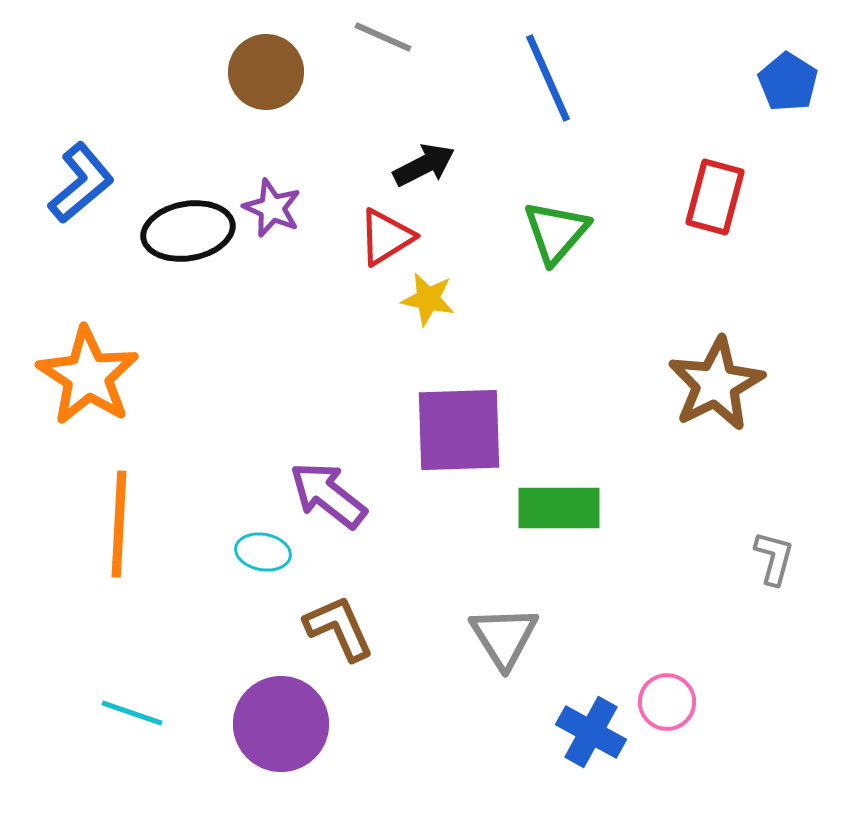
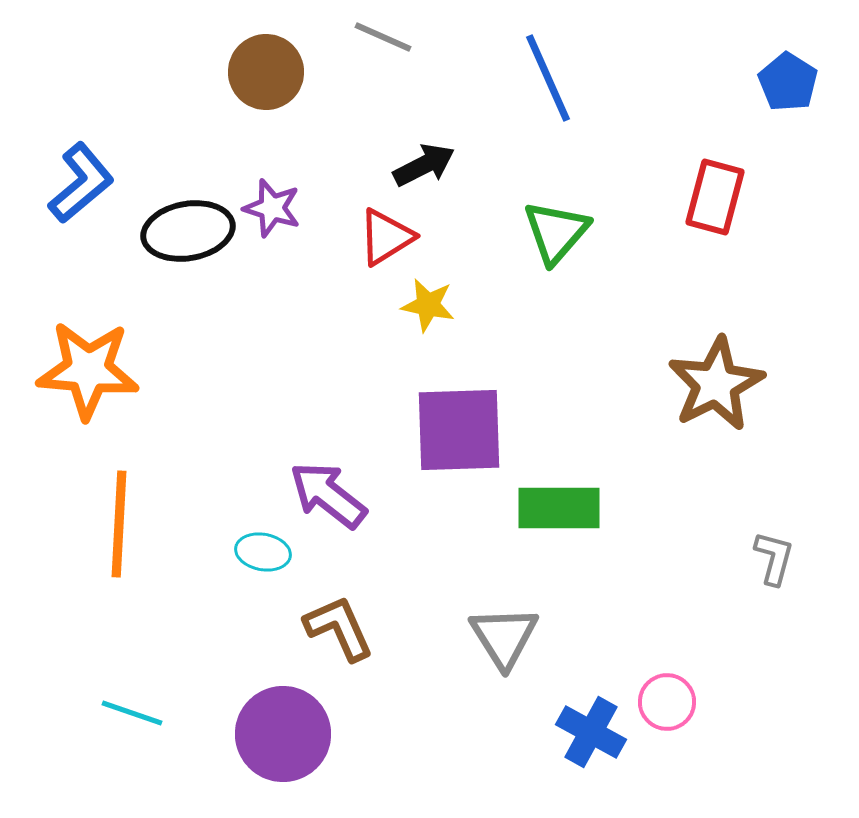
purple star: rotated 6 degrees counterclockwise
yellow star: moved 6 px down
orange star: moved 6 px up; rotated 28 degrees counterclockwise
purple circle: moved 2 px right, 10 px down
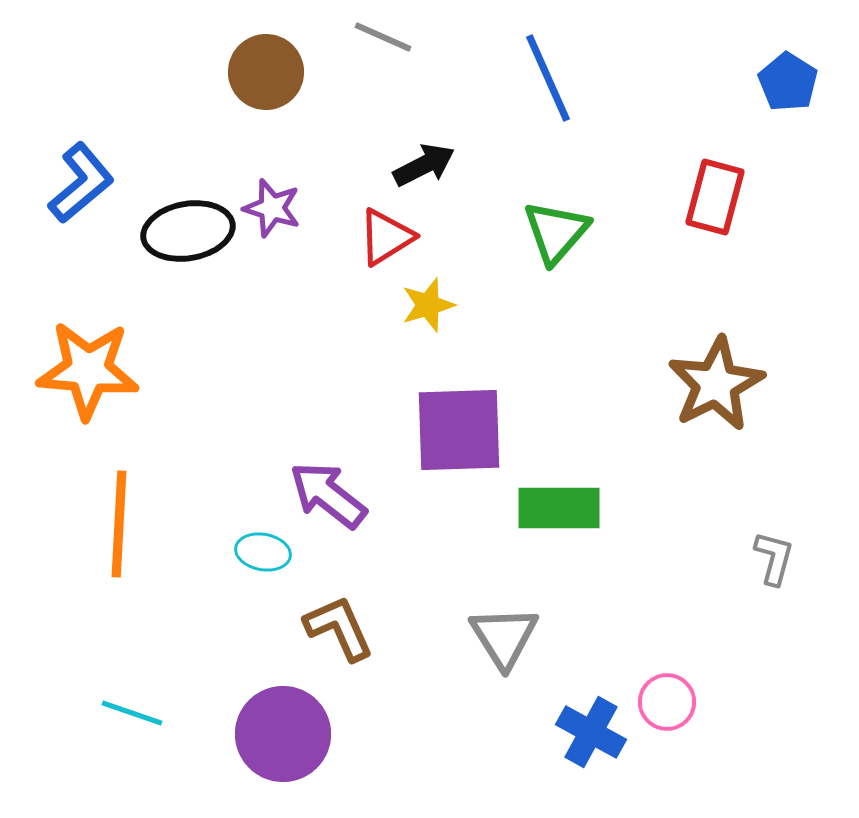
yellow star: rotated 28 degrees counterclockwise
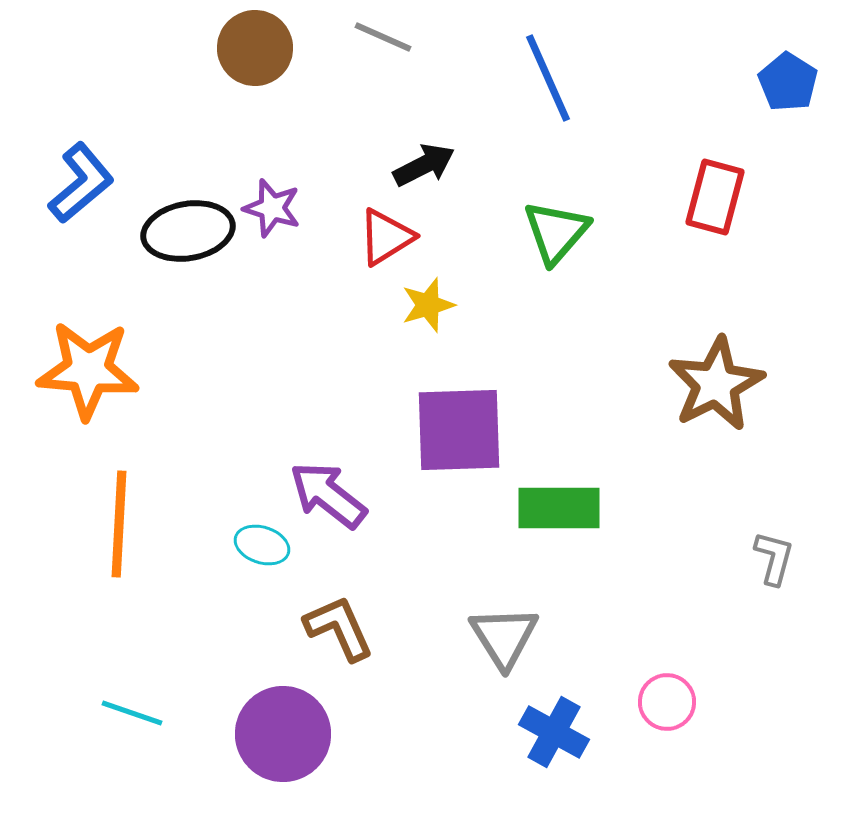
brown circle: moved 11 px left, 24 px up
cyan ellipse: moved 1 px left, 7 px up; rotated 8 degrees clockwise
blue cross: moved 37 px left
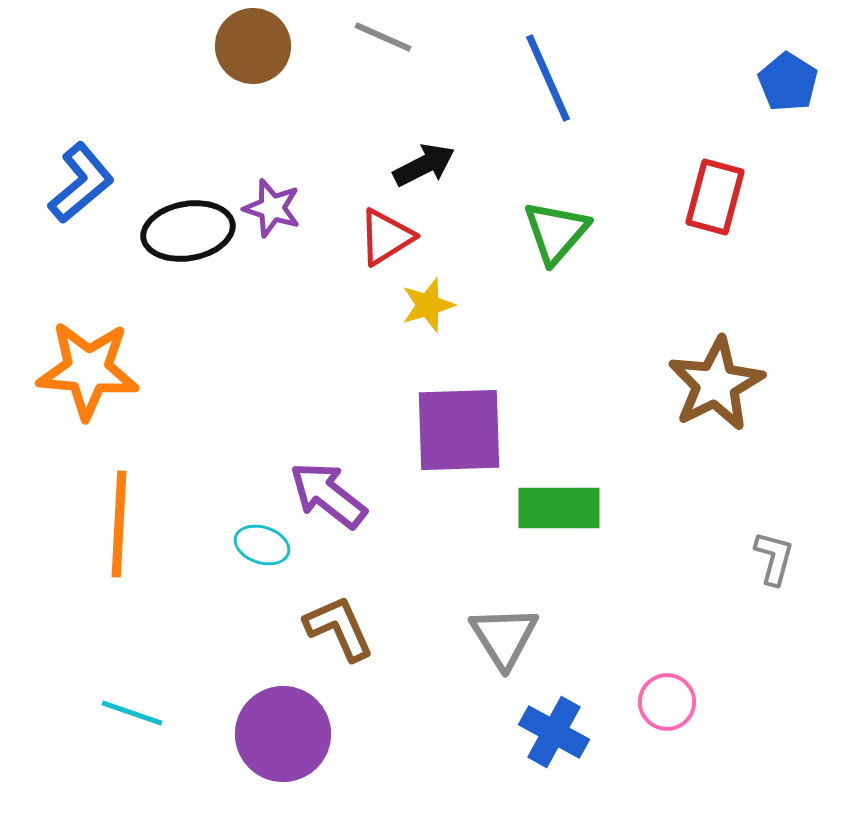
brown circle: moved 2 px left, 2 px up
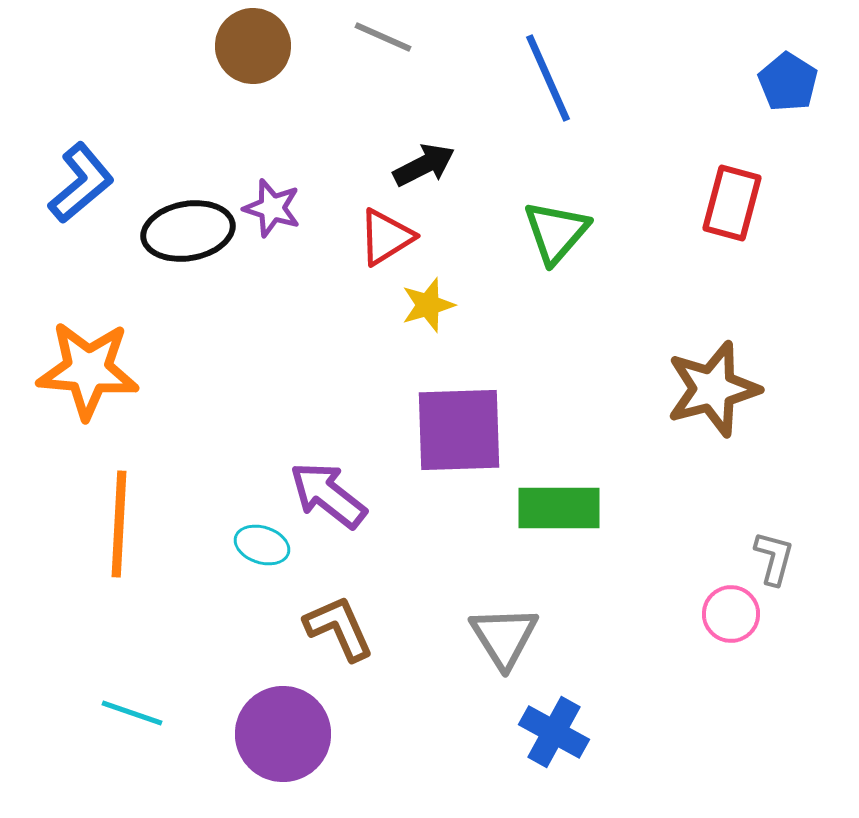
red rectangle: moved 17 px right, 6 px down
brown star: moved 3 px left, 5 px down; rotated 12 degrees clockwise
pink circle: moved 64 px right, 88 px up
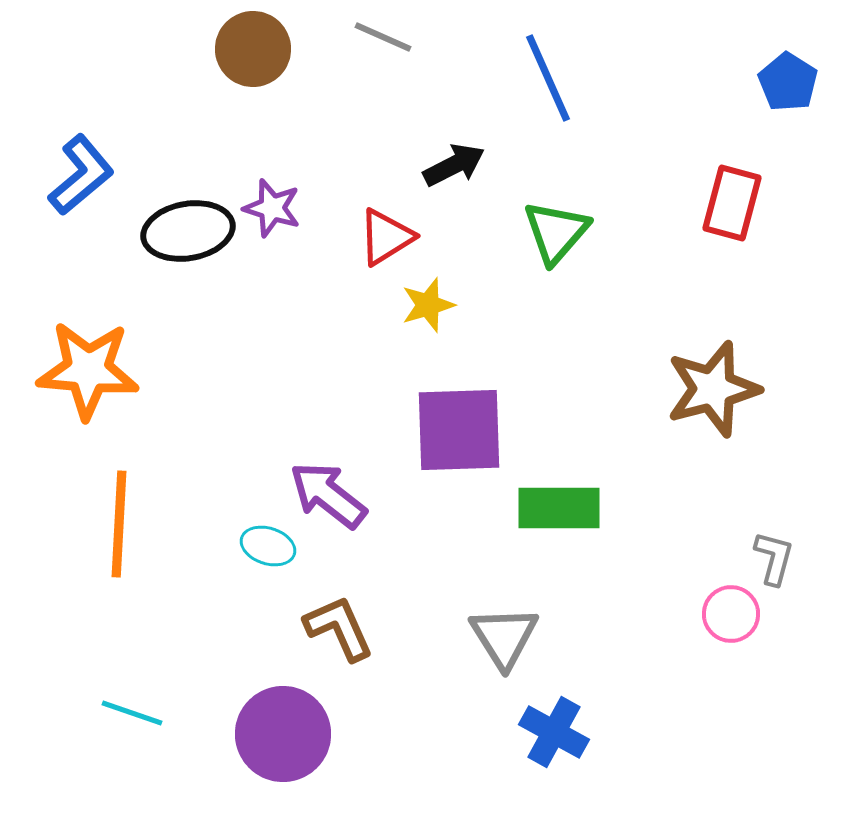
brown circle: moved 3 px down
black arrow: moved 30 px right
blue L-shape: moved 8 px up
cyan ellipse: moved 6 px right, 1 px down
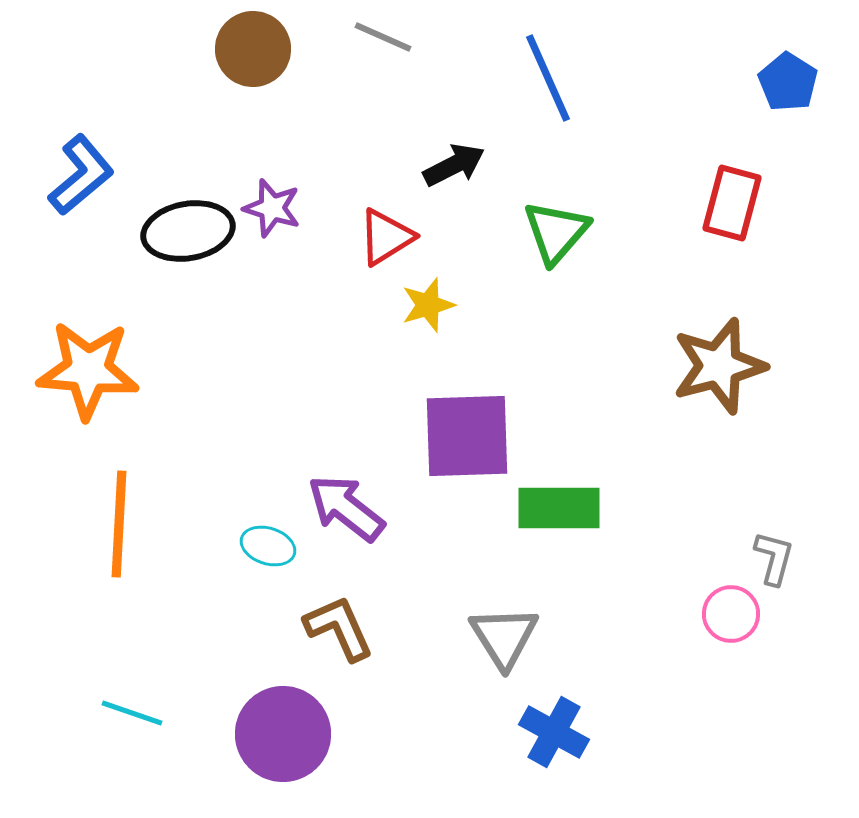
brown star: moved 6 px right, 23 px up
purple square: moved 8 px right, 6 px down
purple arrow: moved 18 px right, 13 px down
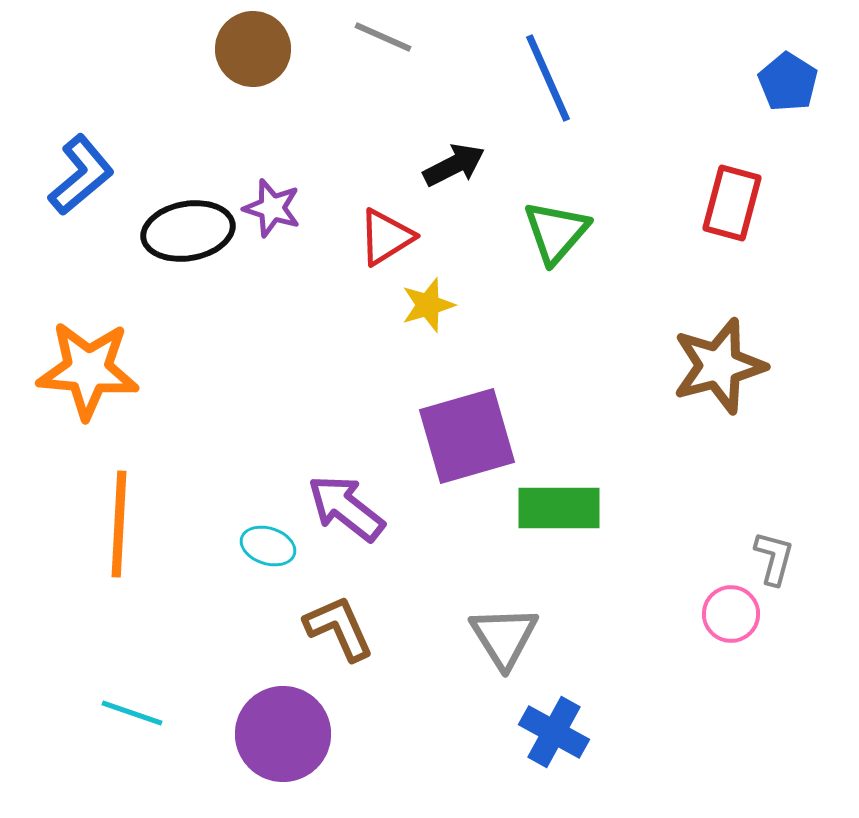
purple square: rotated 14 degrees counterclockwise
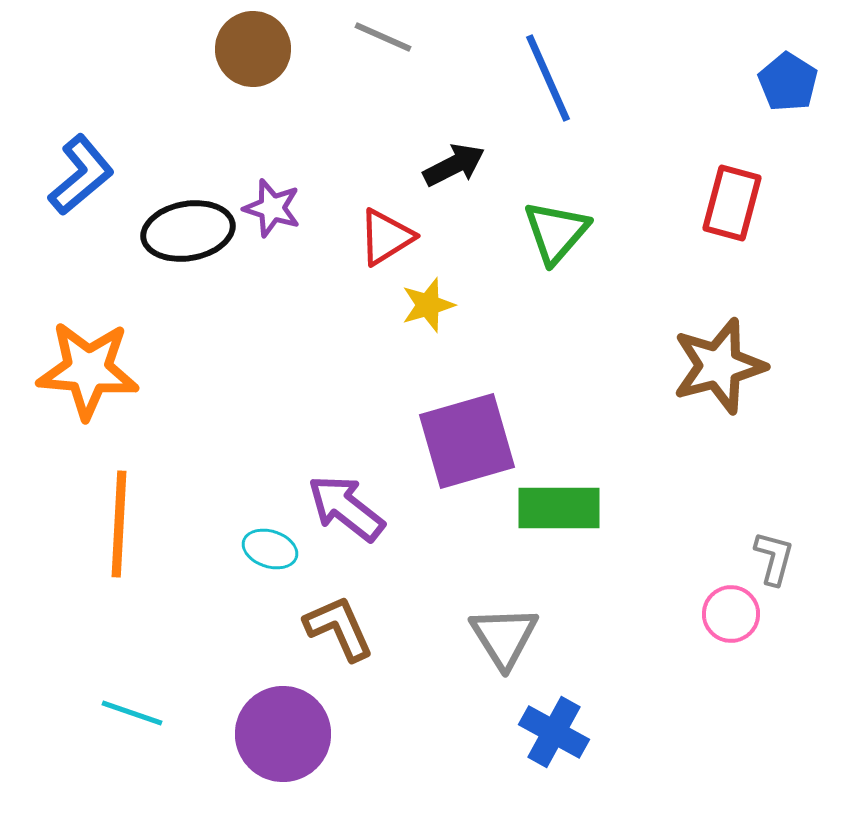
purple square: moved 5 px down
cyan ellipse: moved 2 px right, 3 px down
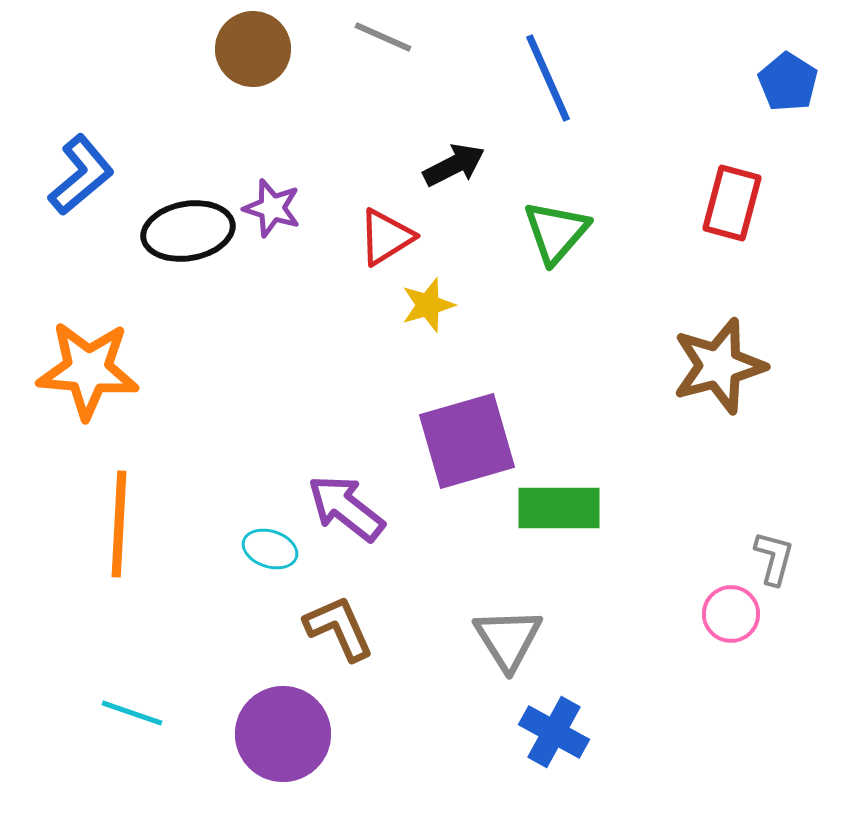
gray triangle: moved 4 px right, 2 px down
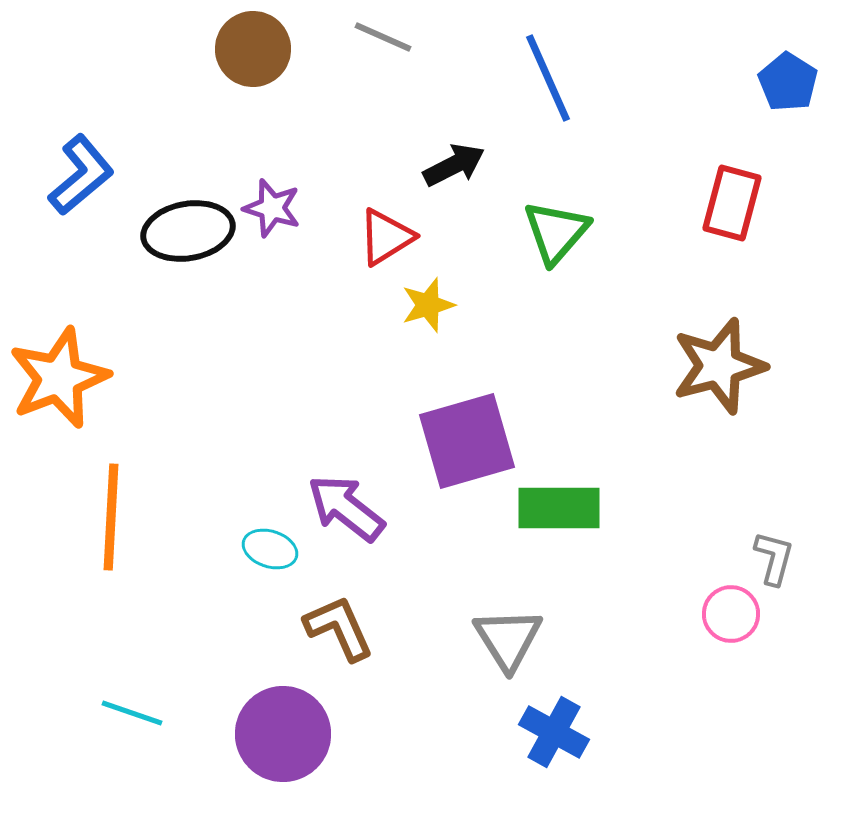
orange star: moved 29 px left, 8 px down; rotated 26 degrees counterclockwise
orange line: moved 8 px left, 7 px up
